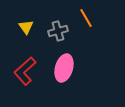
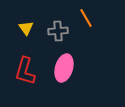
yellow triangle: moved 1 px down
gray cross: rotated 12 degrees clockwise
red L-shape: rotated 32 degrees counterclockwise
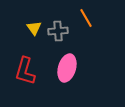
yellow triangle: moved 8 px right
pink ellipse: moved 3 px right
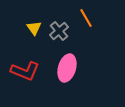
gray cross: moved 1 px right; rotated 36 degrees counterclockwise
red L-shape: rotated 84 degrees counterclockwise
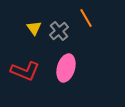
pink ellipse: moved 1 px left
